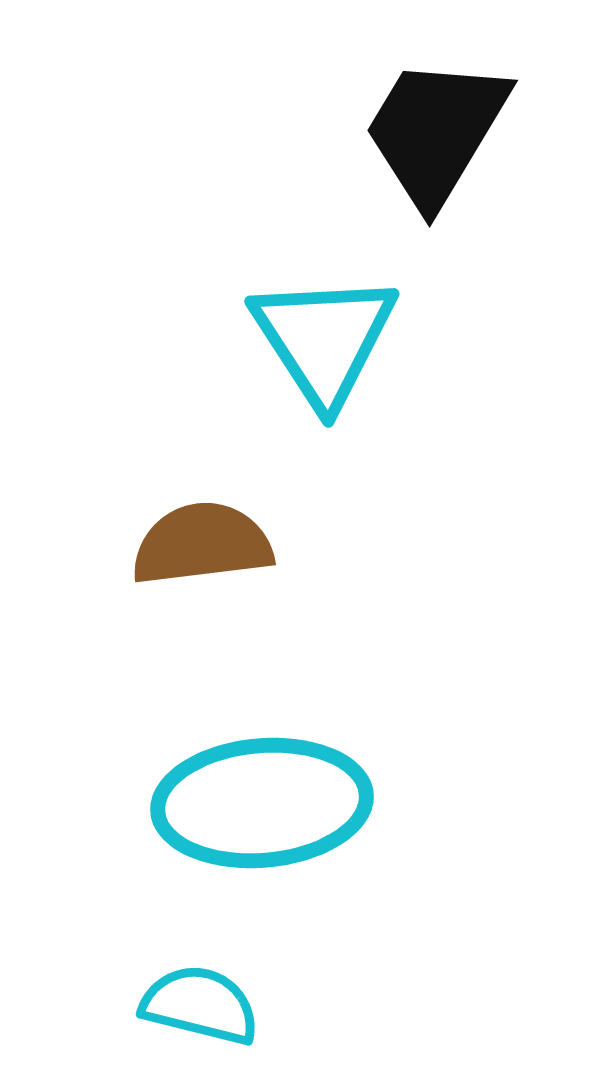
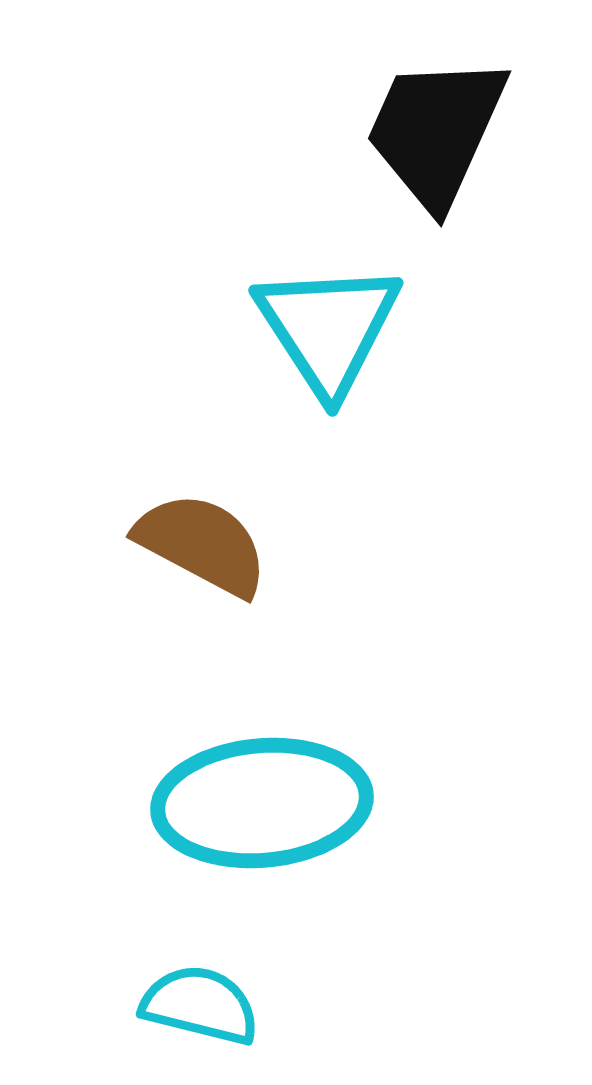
black trapezoid: rotated 7 degrees counterclockwise
cyan triangle: moved 4 px right, 11 px up
brown semicircle: rotated 35 degrees clockwise
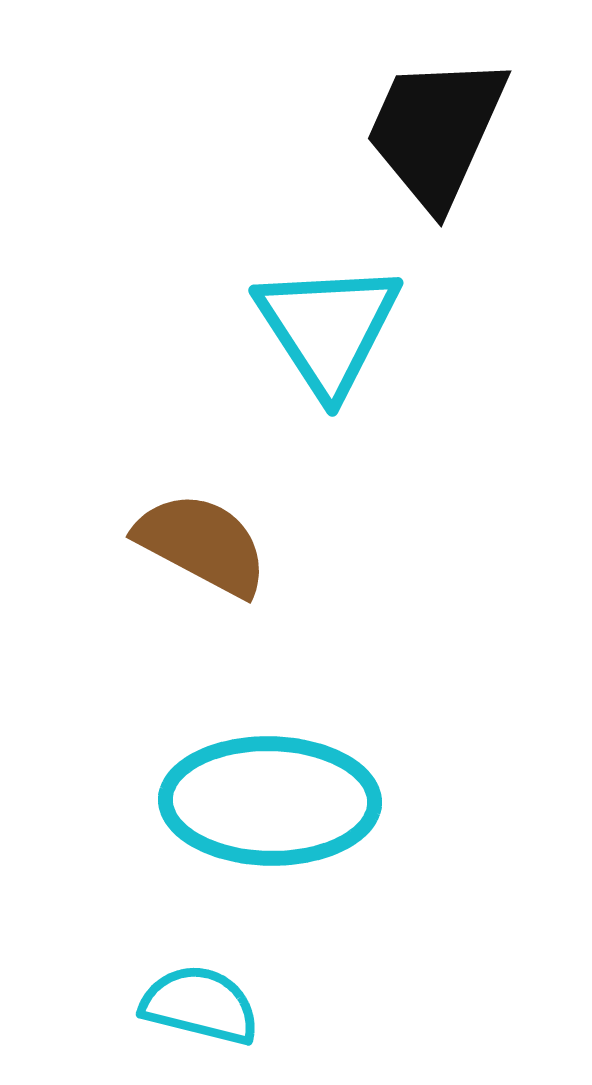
cyan ellipse: moved 8 px right, 2 px up; rotated 6 degrees clockwise
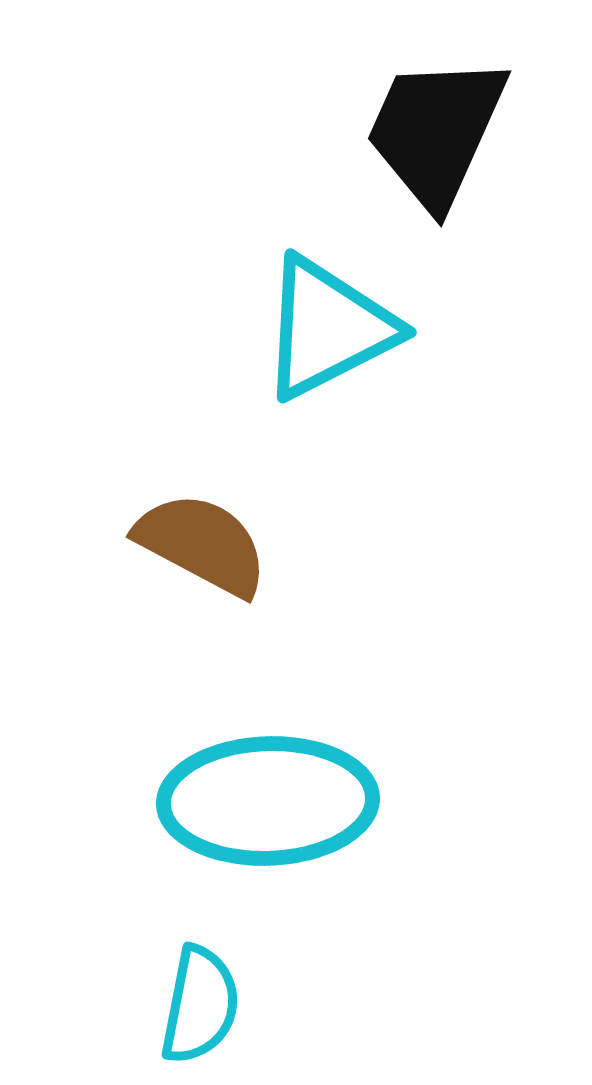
cyan triangle: rotated 36 degrees clockwise
cyan ellipse: moved 2 px left; rotated 3 degrees counterclockwise
cyan semicircle: rotated 87 degrees clockwise
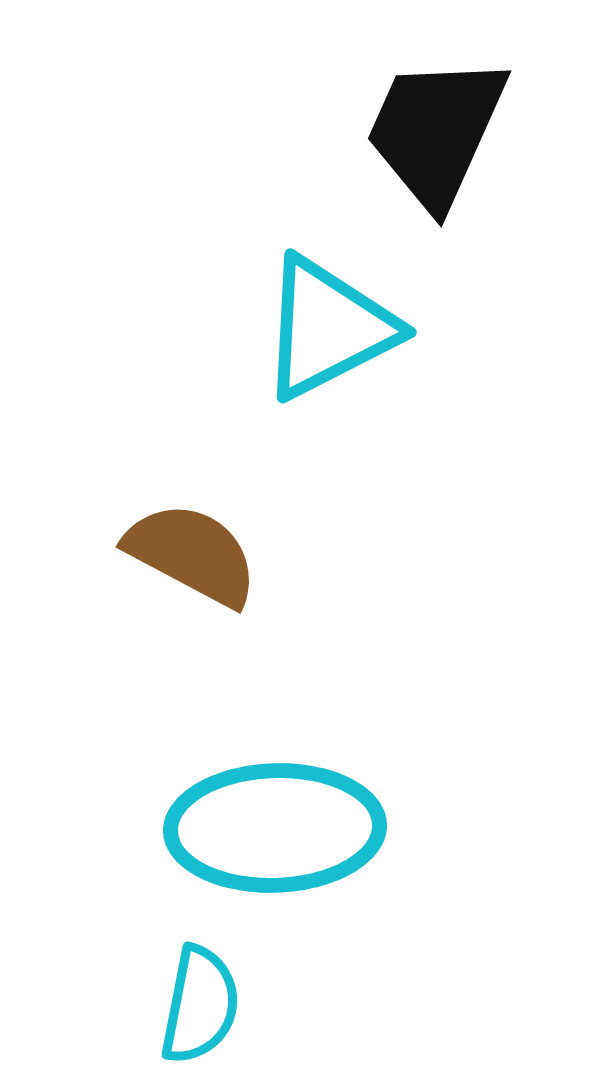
brown semicircle: moved 10 px left, 10 px down
cyan ellipse: moved 7 px right, 27 px down
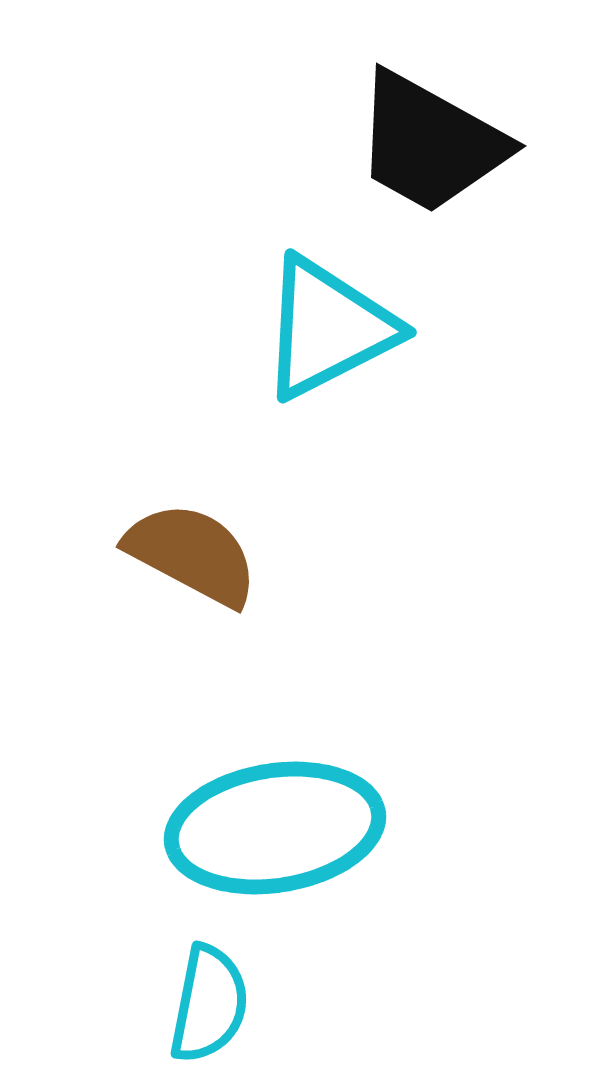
black trapezoid: moved 6 px left, 12 px down; rotated 85 degrees counterclockwise
cyan ellipse: rotated 7 degrees counterclockwise
cyan semicircle: moved 9 px right, 1 px up
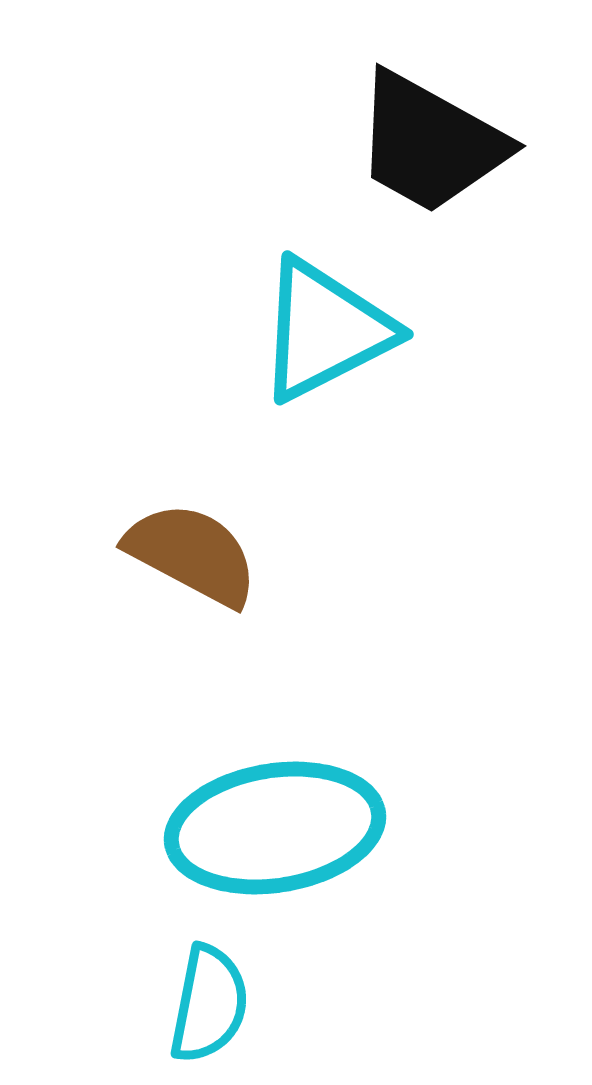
cyan triangle: moved 3 px left, 2 px down
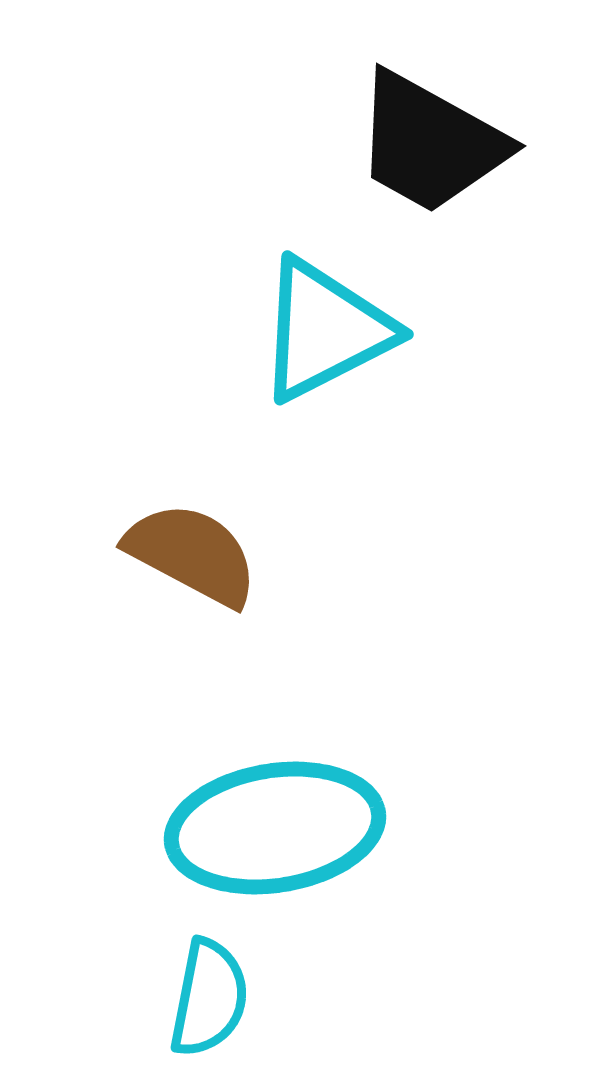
cyan semicircle: moved 6 px up
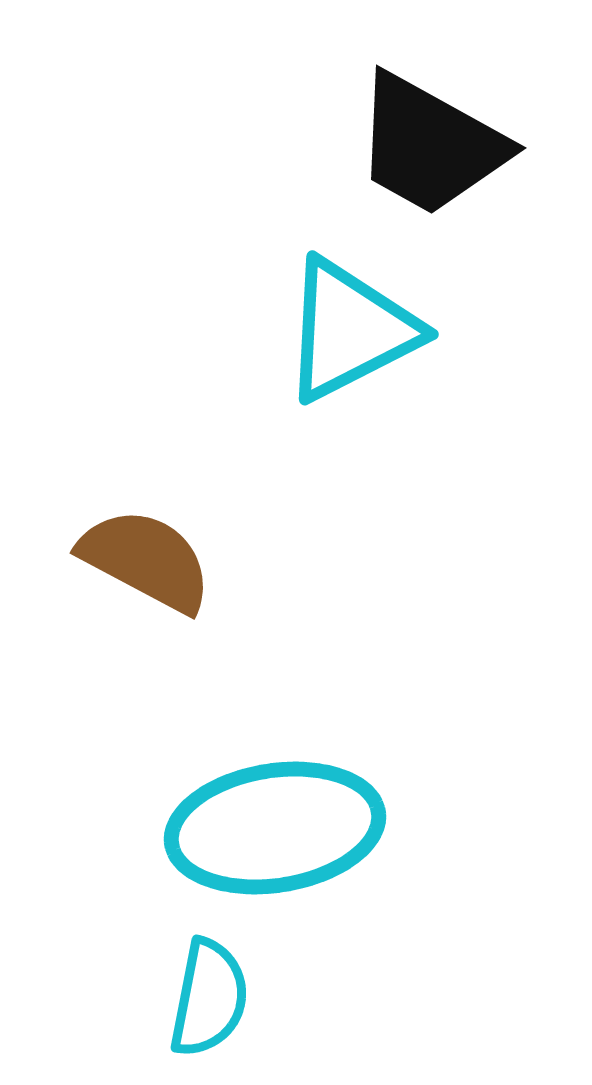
black trapezoid: moved 2 px down
cyan triangle: moved 25 px right
brown semicircle: moved 46 px left, 6 px down
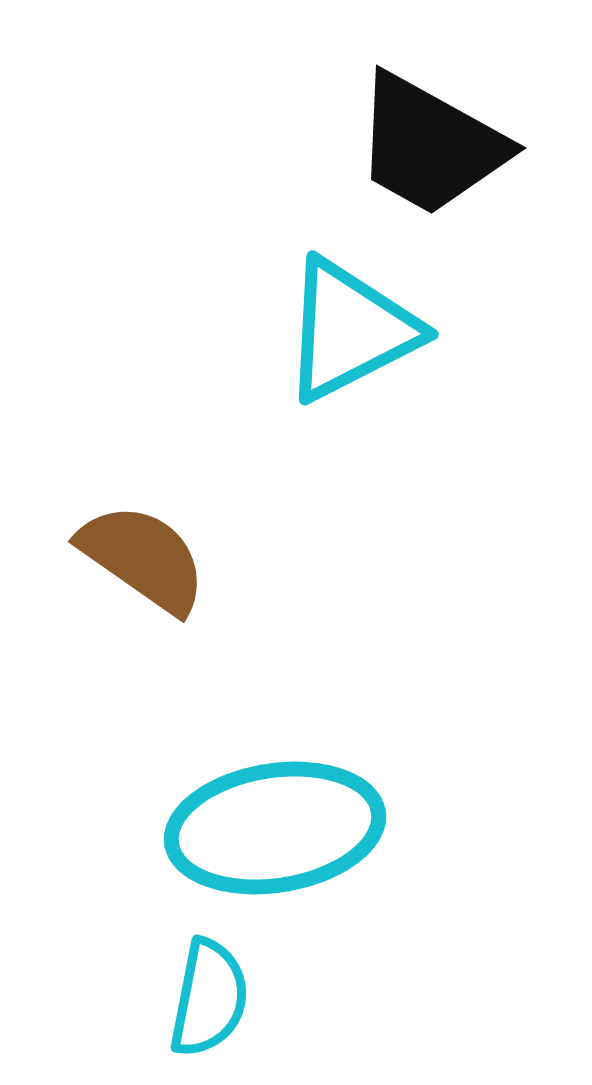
brown semicircle: moved 3 px left, 2 px up; rotated 7 degrees clockwise
